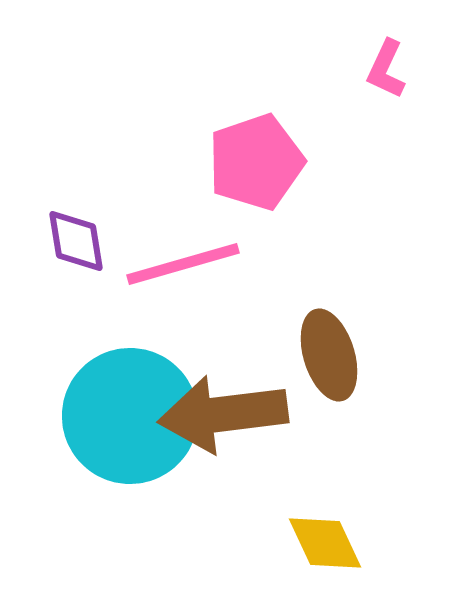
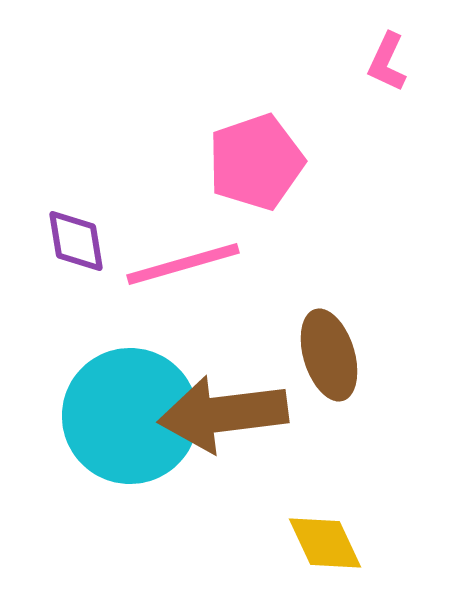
pink L-shape: moved 1 px right, 7 px up
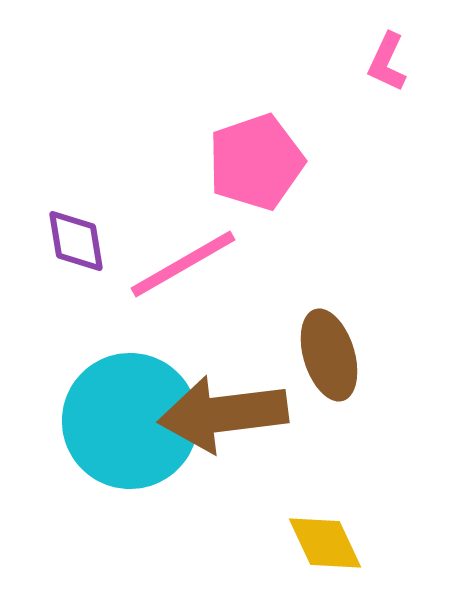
pink line: rotated 14 degrees counterclockwise
cyan circle: moved 5 px down
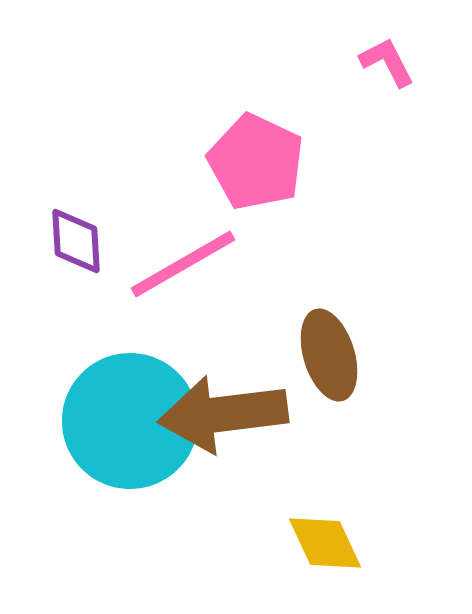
pink L-shape: rotated 128 degrees clockwise
pink pentagon: rotated 28 degrees counterclockwise
purple diamond: rotated 6 degrees clockwise
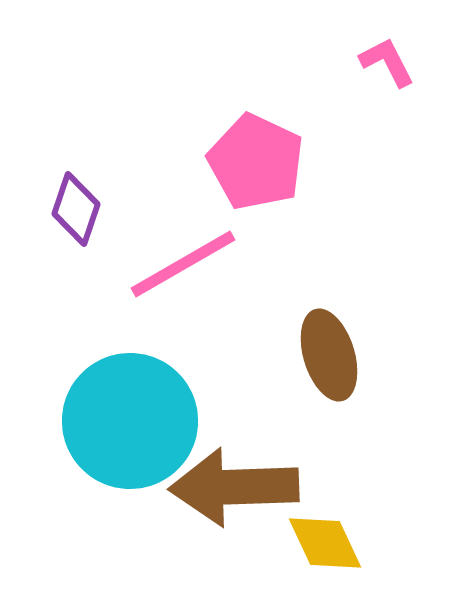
purple diamond: moved 32 px up; rotated 22 degrees clockwise
brown arrow: moved 11 px right, 73 px down; rotated 5 degrees clockwise
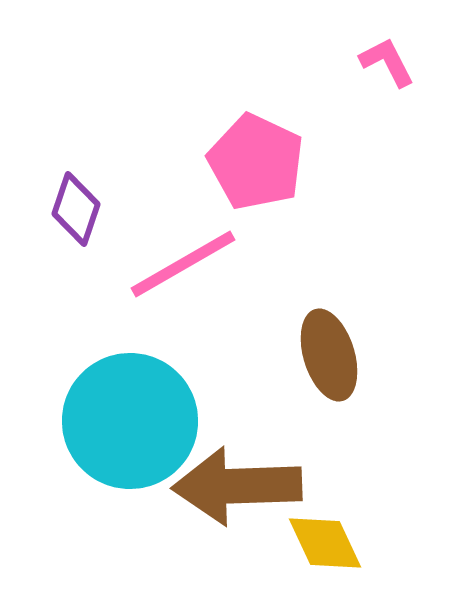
brown arrow: moved 3 px right, 1 px up
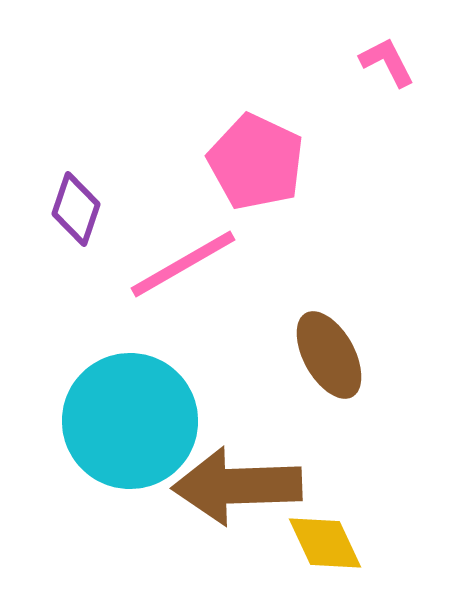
brown ellipse: rotated 12 degrees counterclockwise
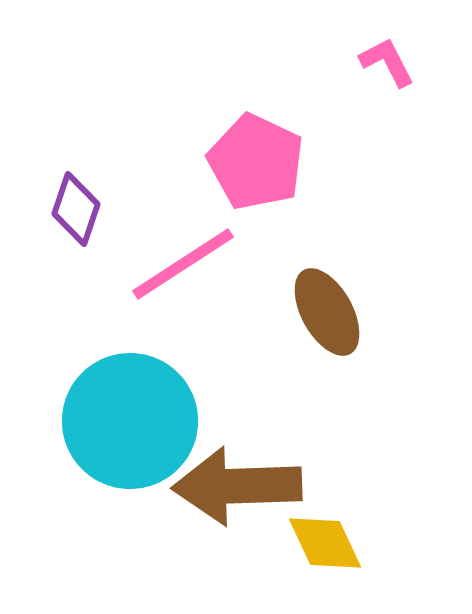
pink line: rotated 3 degrees counterclockwise
brown ellipse: moved 2 px left, 43 px up
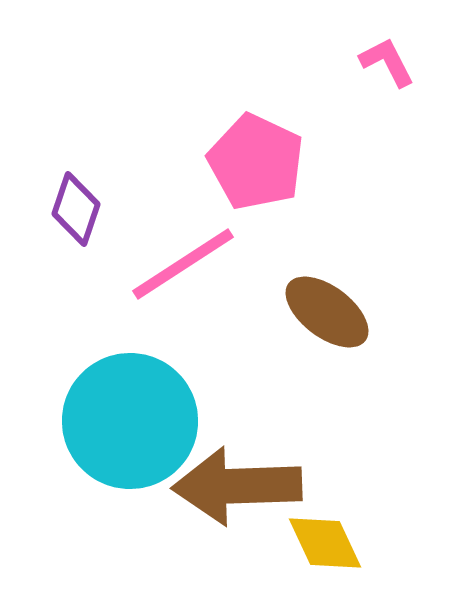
brown ellipse: rotated 24 degrees counterclockwise
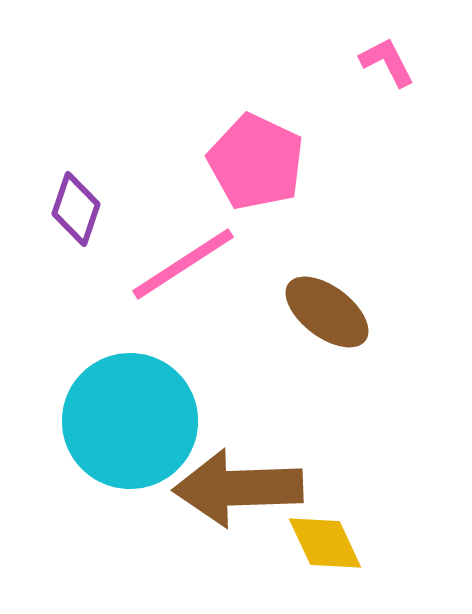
brown arrow: moved 1 px right, 2 px down
